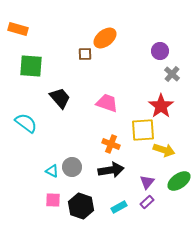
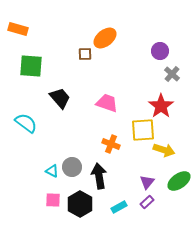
black arrow: moved 12 px left, 6 px down; rotated 90 degrees counterclockwise
black hexagon: moved 1 px left, 2 px up; rotated 10 degrees clockwise
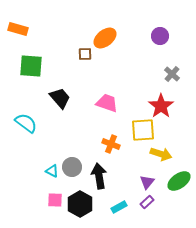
purple circle: moved 15 px up
yellow arrow: moved 3 px left, 4 px down
pink square: moved 2 px right
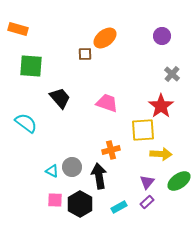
purple circle: moved 2 px right
orange cross: moved 6 px down; rotated 36 degrees counterclockwise
yellow arrow: rotated 15 degrees counterclockwise
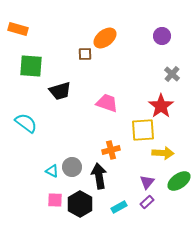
black trapezoid: moved 7 px up; rotated 115 degrees clockwise
yellow arrow: moved 2 px right, 1 px up
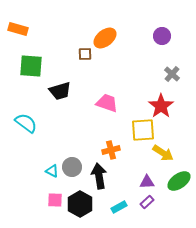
yellow arrow: rotated 30 degrees clockwise
purple triangle: rotated 49 degrees clockwise
